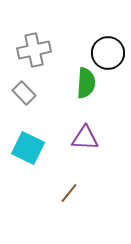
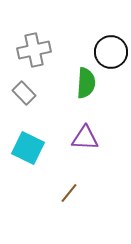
black circle: moved 3 px right, 1 px up
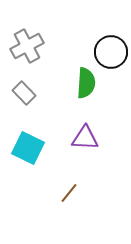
gray cross: moved 7 px left, 4 px up; rotated 16 degrees counterclockwise
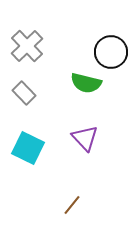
gray cross: rotated 16 degrees counterclockwise
green semicircle: rotated 100 degrees clockwise
purple triangle: rotated 44 degrees clockwise
brown line: moved 3 px right, 12 px down
